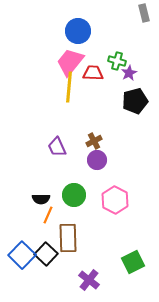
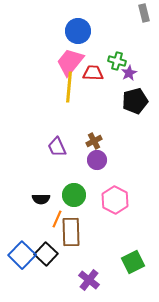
orange line: moved 9 px right, 4 px down
brown rectangle: moved 3 px right, 6 px up
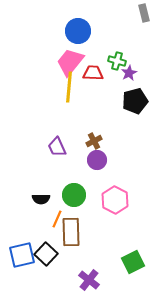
blue square: rotated 32 degrees clockwise
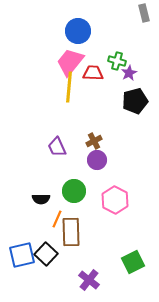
green circle: moved 4 px up
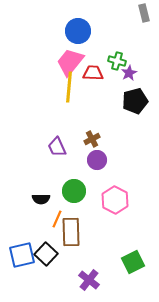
brown cross: moved 2 px left, 2 px up
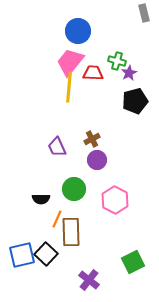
green circle: moved 2 px up
